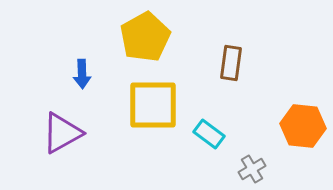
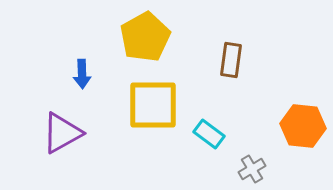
brown rectangle: moved 3 px up
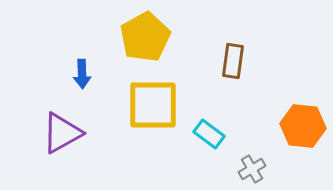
brown rectangle: moved 2 px right, 1 px down
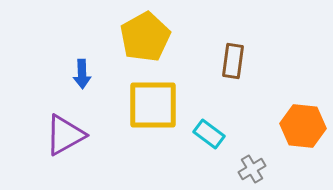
purple triangle: moved 3 px right, 2 px down
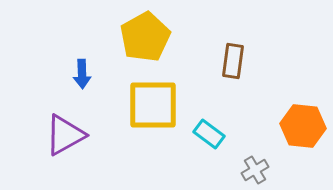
gray cross: moved 3 px right, 1 px down
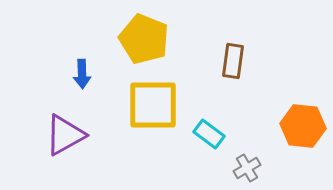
yellow pentagon: moved 1 px left, 2 px down; rotated 21 degrees counterclockwise
gray cross: moved 8 px left, 2 px up
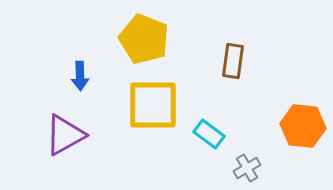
blue arrow: moved 2 px left, 2 px down
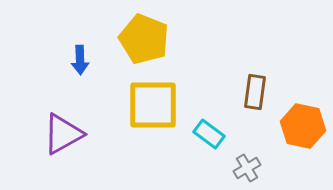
brown rectangle: moved 22 px right, 31 px down
blue arrow: moved 16 px up
orange hexagon: rotated 6 degrees clockwise
purple triangle: moved 2 px left, 1 px up
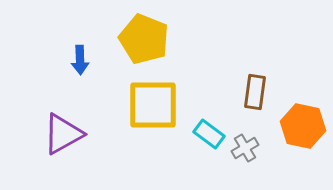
gray cross: moved 2 px left, 20 px up
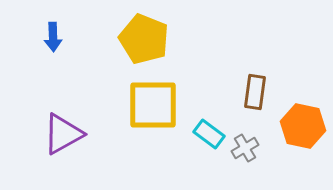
blue arrow: moved 27 px left, 23 px up
